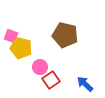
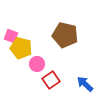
pink circle: moved 3 px left, 3 px up
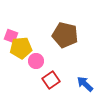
yellow pentagon: rotated 20 degrees counterclockwise
pink circle: moved 1 px left, 3 px up
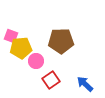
brown pentagon: moved 4 px left, 6 px down; rotated 15 degrees counterclockwise
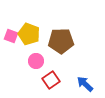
yellow pentagon: moved 8 px right, 14 px up; rotated 25 degrees clockwise
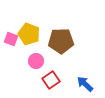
pink square: moved 3 px down
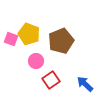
brown pentagon: rotated 20 degrees counterclockwise
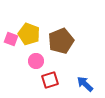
red square: moved 1 px left; rotated 18 degrees clockwise
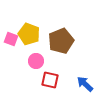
red square: rotated 30 degrees clockwise
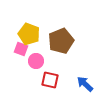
pink square: moved 10 px right, 10 px down
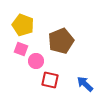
yellow pentagon: moved 6 px left, 9 px up
